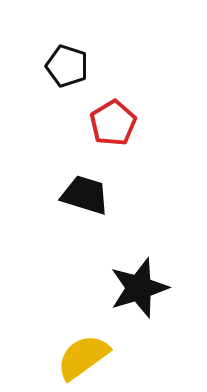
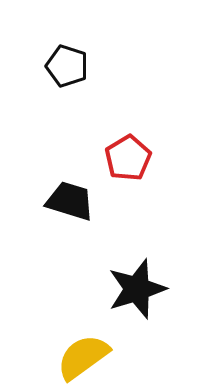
red pentagon: moved 15 px right, 35 px down
black trapezoid: moved 15 px left, 6 px down
black star: moved 2 px left, 1 px down
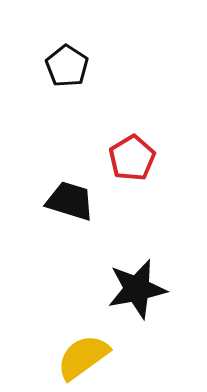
black pentagon: rotated 15 degrees clockwise
red pentagon: moved 4 px right
black star: rotated 6 degrees clockwise
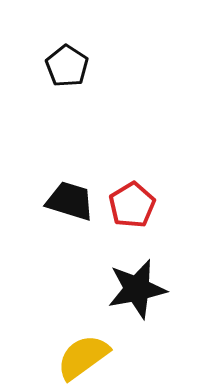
red pentagon: moved 47 px down
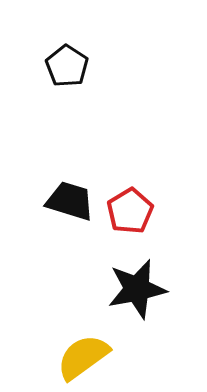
red pentagon: moved 2 px left, 6 px down
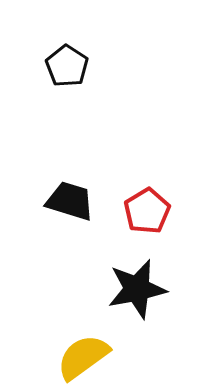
red pentagon: moved 17 px right
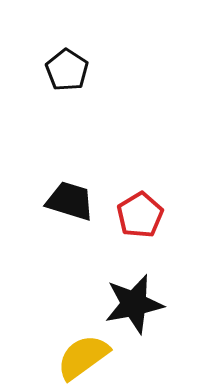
black pentagon: moved 4 px down
red pentagon: moved 7 px left, 4 px down
black star: moved 3 px left, 15 px down
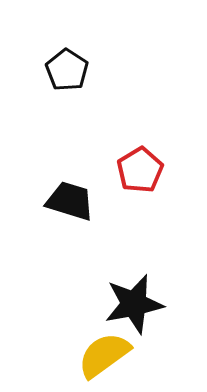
red pentagon: moved 45 px up
yellow semicircle: moved 21 px right, 2 px up
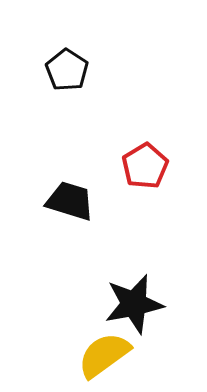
red pentagon: moved 5 px right, 4 px up
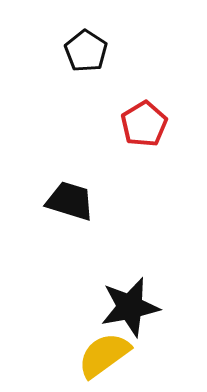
black pentagon: moved 19 px right, 19 px up
red pentagon: moved 1 px left, 42 px up
black star: moved 4 px left, 3 px down
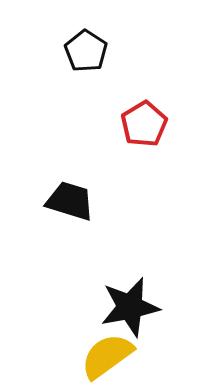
yellow semicircle: moved 3 px right, 1 px down
